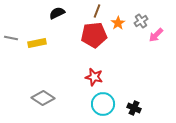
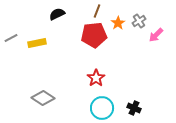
black semicircle: moved 1 px down
gray cross: moved 2 px left
gray line: rotated 40 degrees counterclockwise
red star: moved 2 px right, 1 px down; rotated 24 degrees clockwise
cyan circle: moved 1 px left, 4 px down
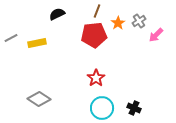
gray diamond: moved 4 px left, 1 px down
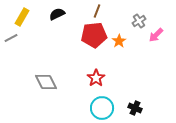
orange star: moved 1 px right, 18 px down
yellow rectangle: moved 15 px left, 26 px up; rotated 48 degrees counterclockwise
gray diamond: moved 7 px right, 17 px up; rotated 30 degrees clockwise
black cross: moved 1 px right
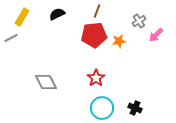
orange star: rotated 24 degrees clockwise
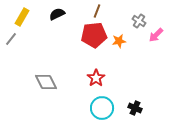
gray cross: rotated 24 degrees counterclockwise
gray line: moved 1 px down; rotated 24 degrees counterclockwise
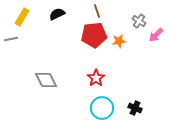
brown line: rotated 40 degrees counterclockwise
gray line: rotated 40 degrees clockwise
gray diamond: moved 2 px up
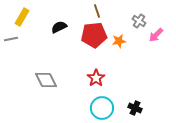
black semicircle: moved 2 px right, 13 px down
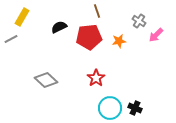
red pentagon: moved 5 px left, 2 px down
gray line: rotated 16 degrees counterclockwise
gray diamond: rotated 20 degrees counterclockwise
cyan circle: moved 8 px right
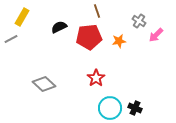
gray diamond: moved 2 px left, 4 px down
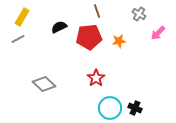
gray cross: moved 7 px up
pink arrow: moved 2 px right, 2 px up
gray line: moved 7 px right
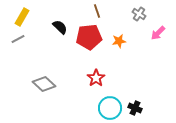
black semicircle: moved 1 px right; rotated 70 degrees clockwise
